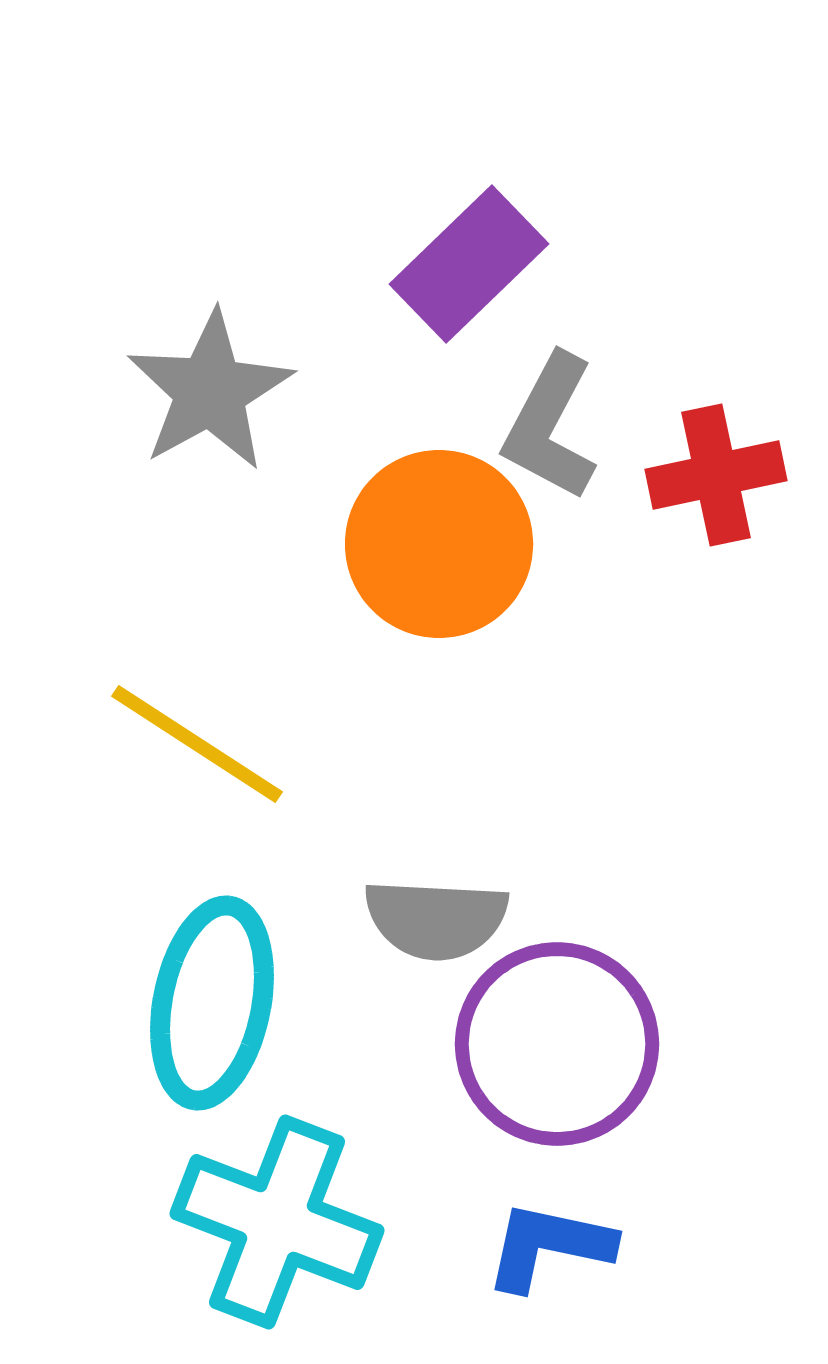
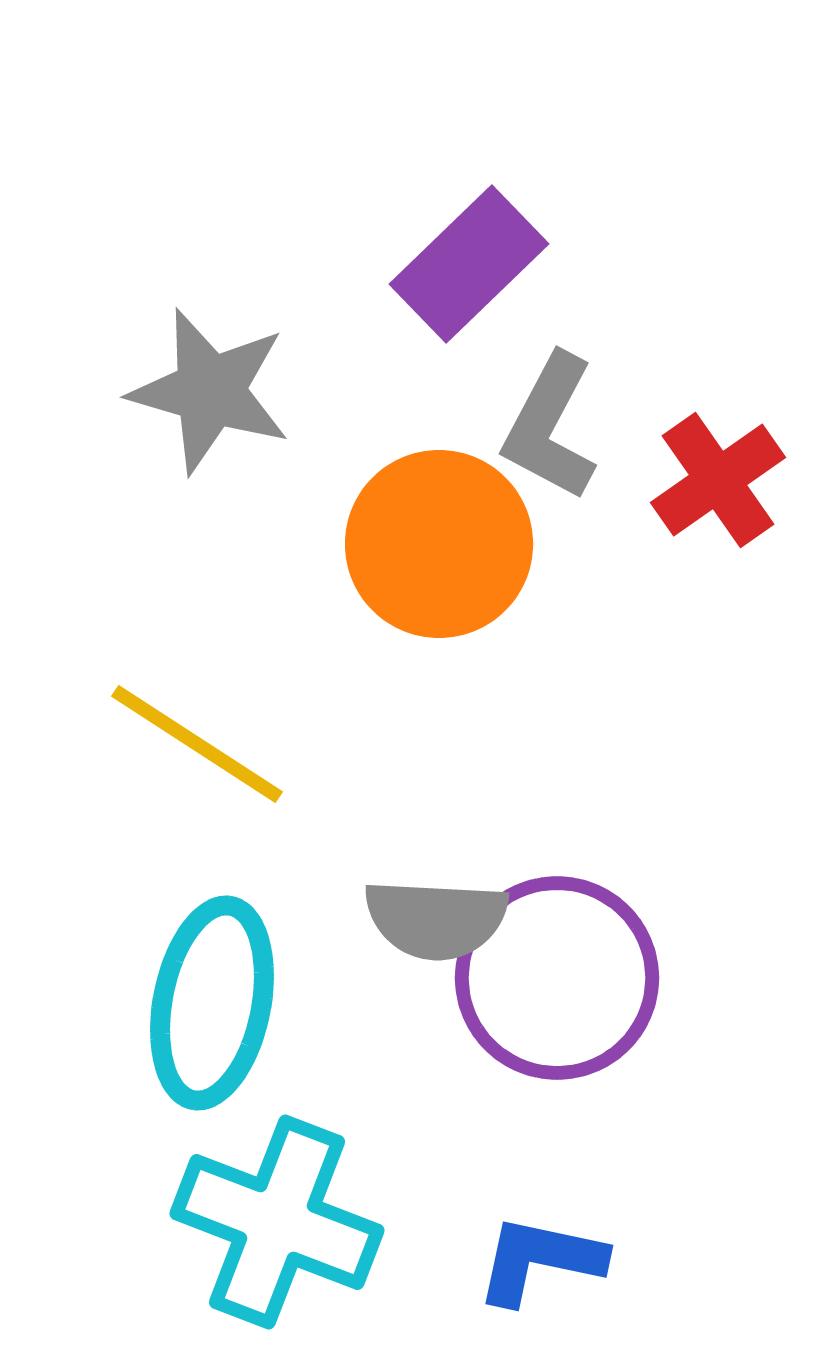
gray star: rotated 27 degrees counterclockwise
red cross: moved 2 px right, 5 px down; rotated 23 degrees counterclockwise
purple circle: moved 66 px up
blue L-shape: moved 9 px left, 14 px down
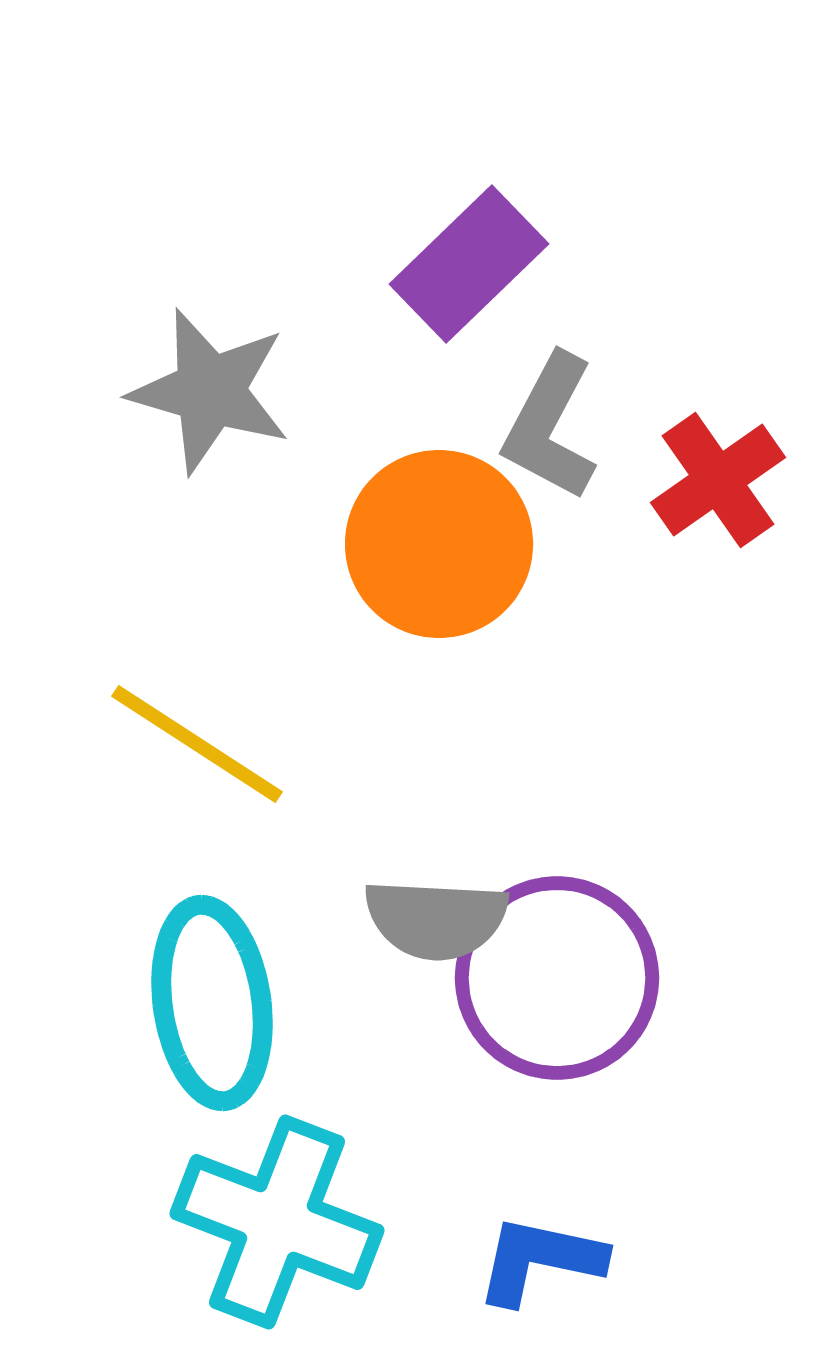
cyan ellipse: rotated 19 degrees counterclockwise
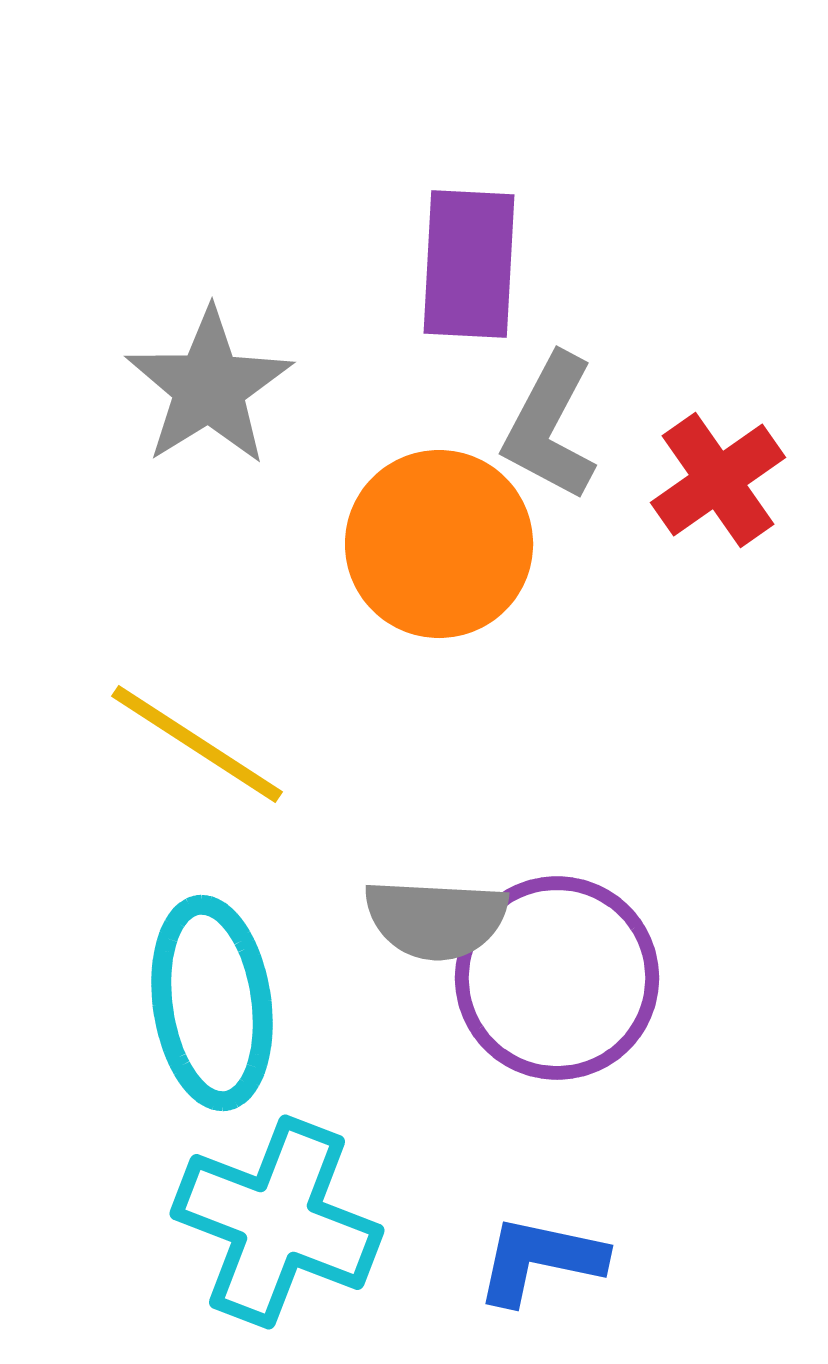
purple rectangle: rotated 43 degrees counterclockwise
gray star: moved 1 px left, 4 px up; rotated 24 degrees clockwise
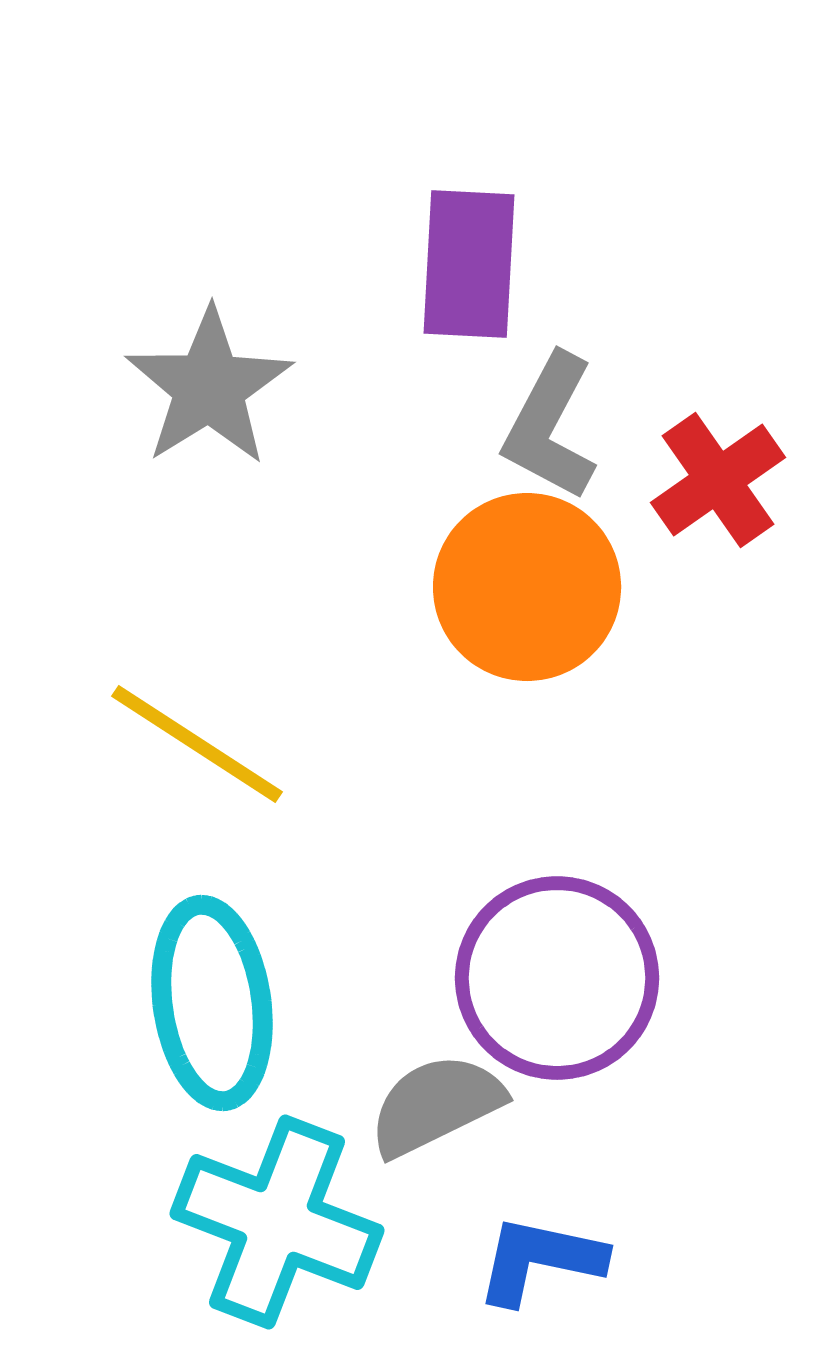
orange circle: moved 88 px right, 43 px down
gray semicircle: moved 186 px down; rotated 151 degrees clockwise
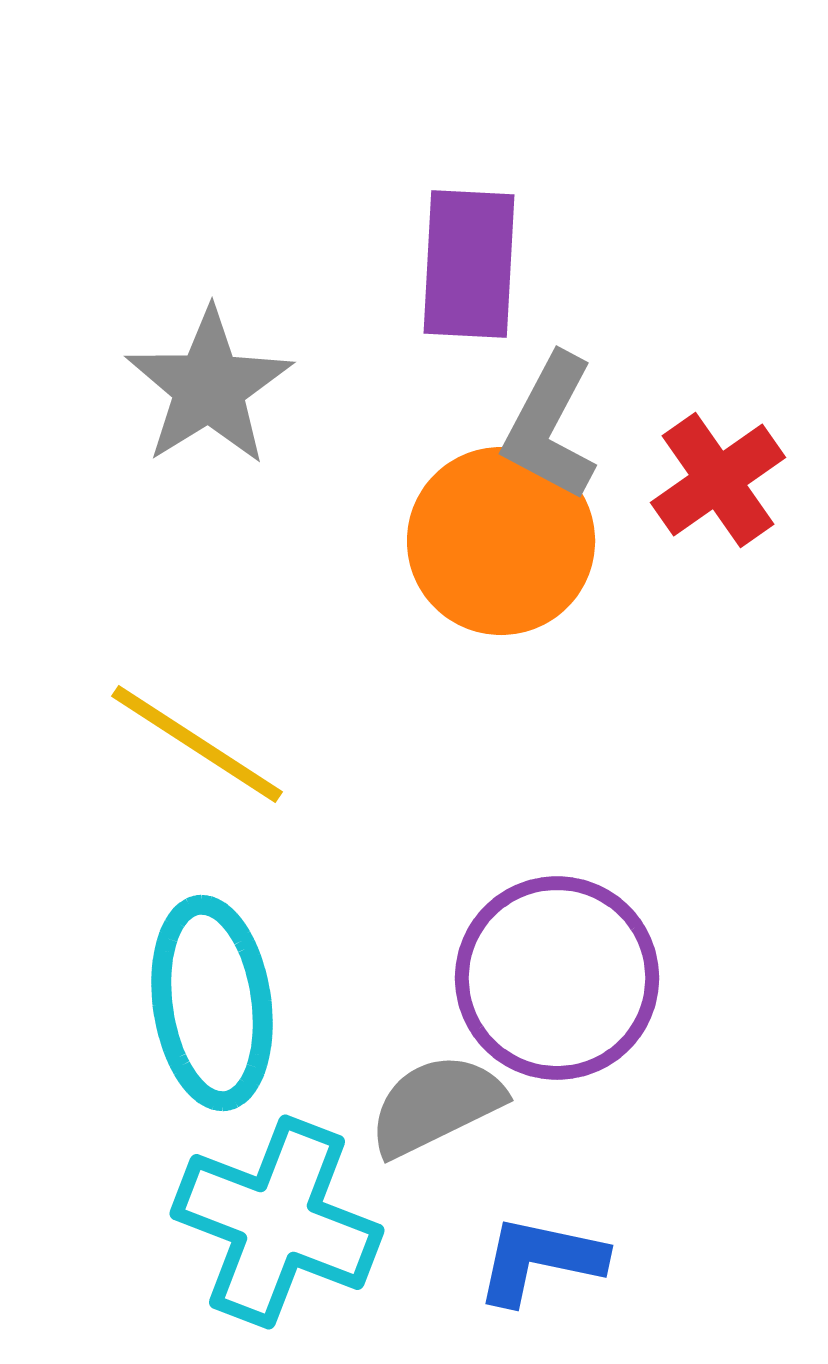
orange circle: moved 26 px left, 46 px up
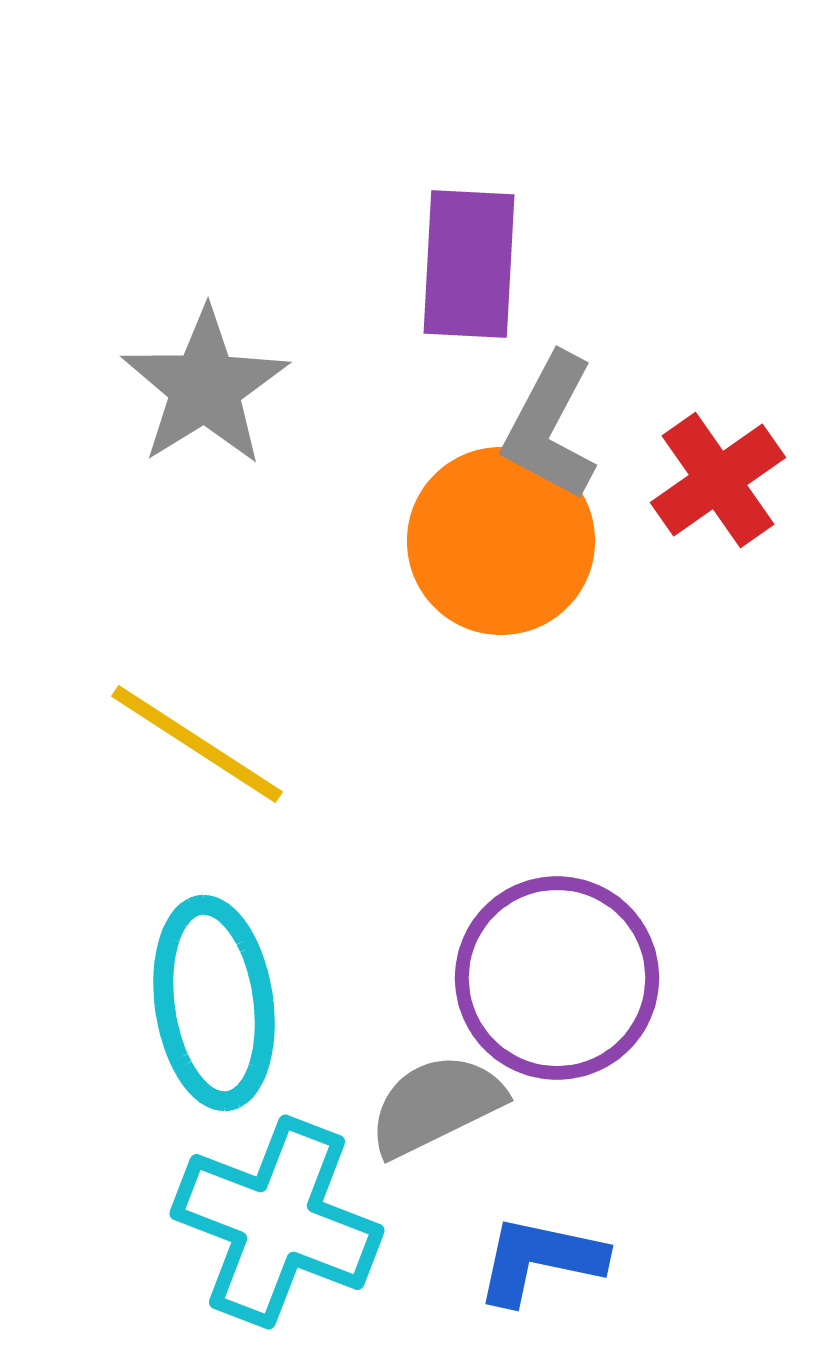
gray star: moved 4 px left
cyan ellipse: moved 2 px right
